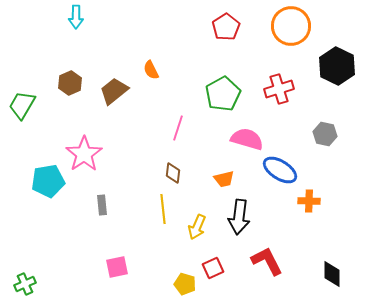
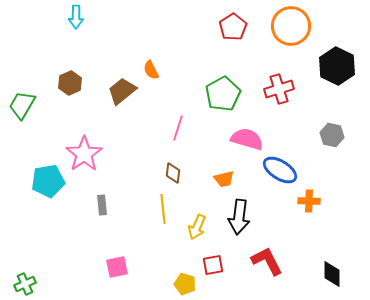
red pentagon: moved 7 px right
brown trapezoid: moved 8 px right
gray hexagon: moved 7 px right, 1 px down
red square: moved 3 px up; rotated 15 degrees clockwise
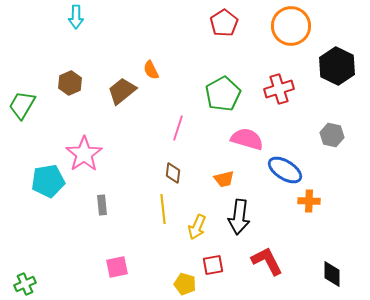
red pentagon: moved 9 px left, 4 px up
blue ellipse: moved 5 px right
